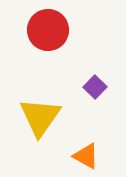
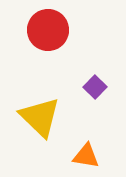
yellow triangle: rotated 21 degrees counterclockwise
orange triangle: rotated 20 degrees counterclockwise
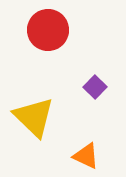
yellow triangle: moved 6 px left
orange triangle: rotated 16 degrees clockwise
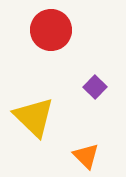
red circle: moved 3 px right
orange triangle: rotated 20 degrees clockwise
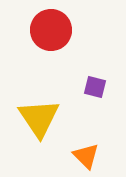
purple square: rotated 30 degrees counterclockwise
yellow triangle: moved 5 px right, 1 px down; rotated 12 degrees clockwise
